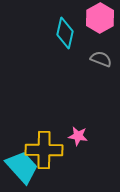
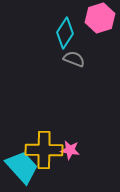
pink hexagon: rotated 12 degrees clockwise
cyan diamond: rotated 20 degrees clockwise
gray semicircle: moved 27 px left
pink star: moved 8 px left, 14 px down
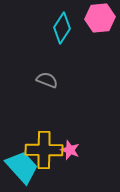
pink hexagon: rotated 12 degrees clockwise
cyan diamond: moved 3 px left, 5 px up
gray semicircle: moved 27 px left, 21 px down
pink star: rotated 12 degrees clockwise
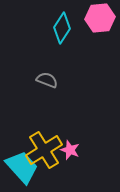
yellow cross: rotated 33 degrees counterclockwise
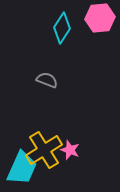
cyan trapezoid: moved 1 px down; rotated 66 degrees clockwise
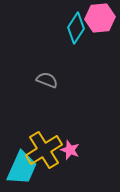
cyan diamond: moved 14 px right
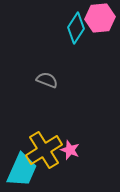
cyan trapezoid: moved 2 px down
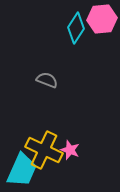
pink hexagon: moved 2 px right, 1 px down
yellow cross: rotated 33 degrees counterclockwise
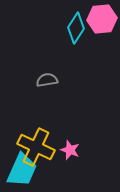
gray semicircle: rotated 30 degrees counterclockwise
yellow cross: moved 8 px left, 3 px up
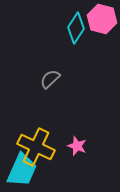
pink hexagon: rotated 20 degrees clockwise
gray semicircle: moved 3 px right, 1 px up; rotated 35 degrees counterclockwise
pink star: moved 7 px right, 4 px up
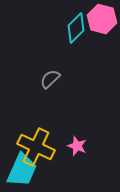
cyan diamond: rotated 12 degrees clockwise
